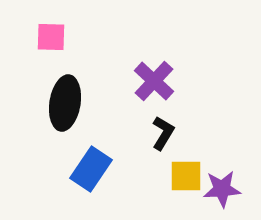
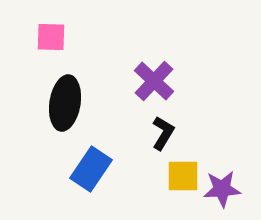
yellow square: moved 3 px left
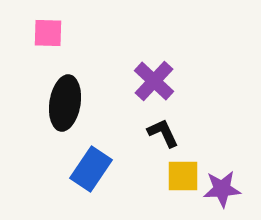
pink square: moved 3 px left, 4 px up
black L-shape: rotated 56 degrees counterclockwise
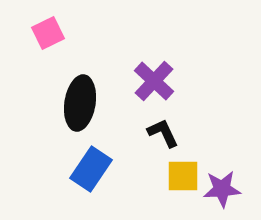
pink square: rotated 28 degrees counterclockwise
black ellipse: moved 15 px right
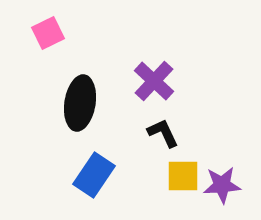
blue rectangle: moved 3 px right, 6 px down
purple star: moved 4 px up
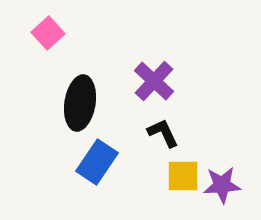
pink square: rotated 16 degrees counterclockwise
blue rectangle: moved 3 px right, 13 px up
